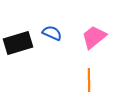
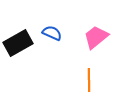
pink trapezoid: moved 2 px right
black rectangle: rotated 12 degrees counterclockwise
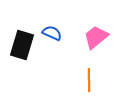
black rectangle: moved 4 px right, 2 px down; rotated 44 degrees counterclockwise
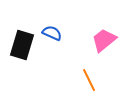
pink trapezoid: moved 8 px right, 3 px down
orange line: rotated 25 degrees counterclockwise
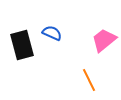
black rectangle: rotated 32 degrees counterclockwise
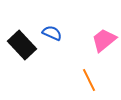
black rectangle: rotated 28 degrees counterclockwise
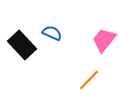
pink trapezoid: rotated 12 degrees counterclockwise
orange line: rotated 70 degrees clockwise
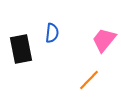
blue semicircle: rotated 72 degrees clockwise
black rectangle: moved 1 px left, 4 px down; rotated 32 degrees clockwise
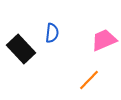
pink trapezoid: rotated 28 degrees clockwise
black rectangle: rotated 32 degrees counterclockwise
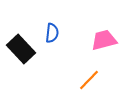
pink trapezoid: rotated 8 degrees clockwise
